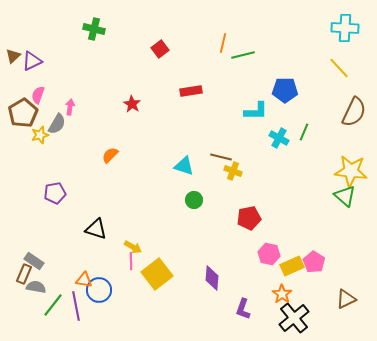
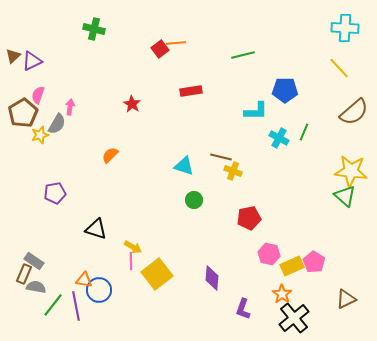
orange line at (223, 43): moved 47 px left; rotated 72 degrees clockwise
brown semicircle at (354, 112): rotated 24 degrees clockwise
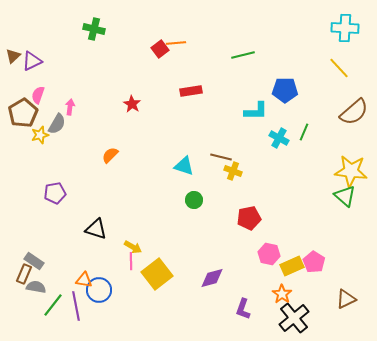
purple diamond at (212, 278): rotated 70 degrees clockwise
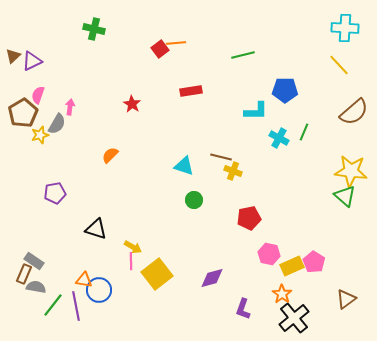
yellow line at (339, 68): moved 3 px up
brown triangle at (346, 299): rotated 10 degrees counterclockwise
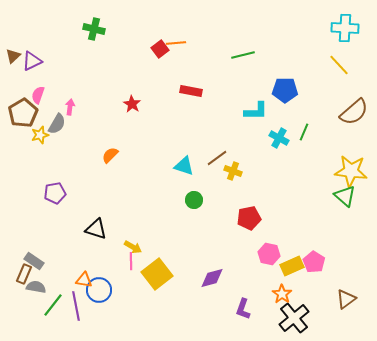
red rectangle at (191, 91): rotated 20 degrees clockwise
brown line at (221, 157): moved 4 px left, 1 px down; rotated 50 degrees counterclockwise
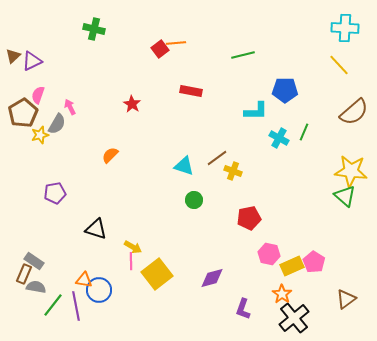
pink arrow at (70, 107): rotated 35 degrees counterclockwise
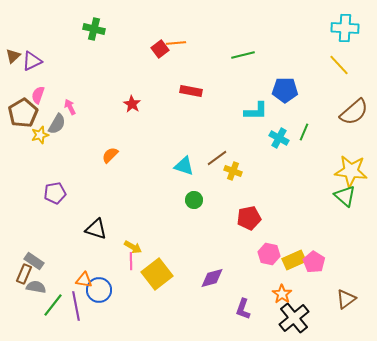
yellow rectangle at (292, 266): moved 2 px right, 6 px up
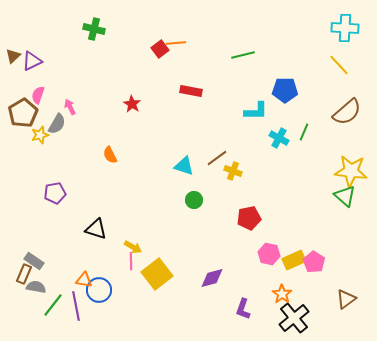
brown semicircle at (354, 112): moved 7 px left
orange semicircle at (110, 155): rotated 72 degrees counterclockwise
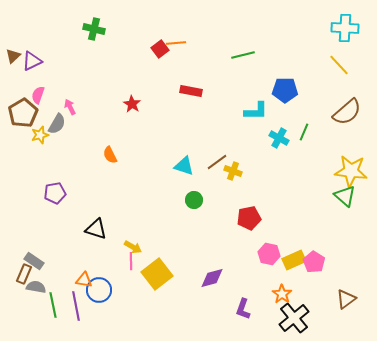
brown line at (217, 158): moved 4 px down
green line at (53, 305): rotated 50 degrees counterclockwise
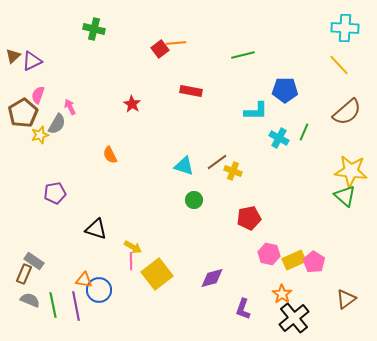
gray semicircle at (36, 287): moved 6 px left, 13 px down; rotated 12 degrees clockwise
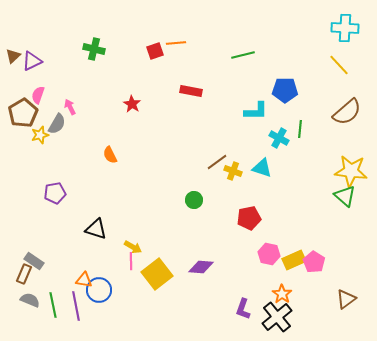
green cross at (94, 29): moved 20 px down
red square at (160, 49): moved 5 px left, 2 px down; rotated 18 degrees clockwise
green line at (304, 132): moved 4 px left, 3 px up; rotated 18 degrees counterclockwise
cyan triangle at (184, 166): moved 78 px right, 2 px down
purple diamond at (212, 278): moved 11 px left, 11 px up; rotated 20 degrees clockwise
black cross at (294, 318): moved 17 px left, 1 px up
